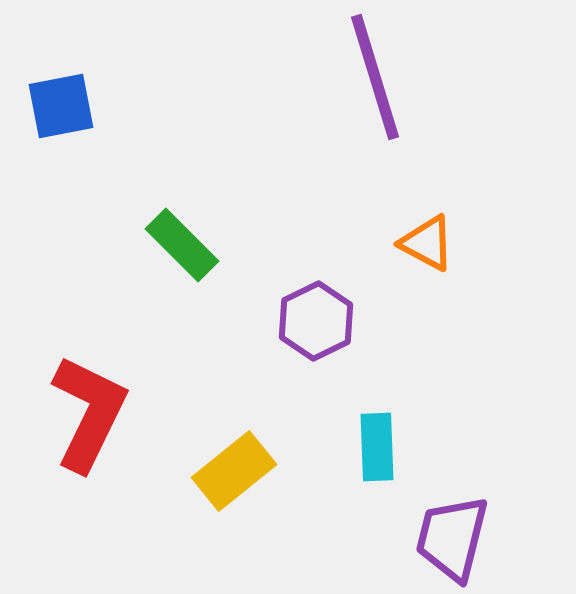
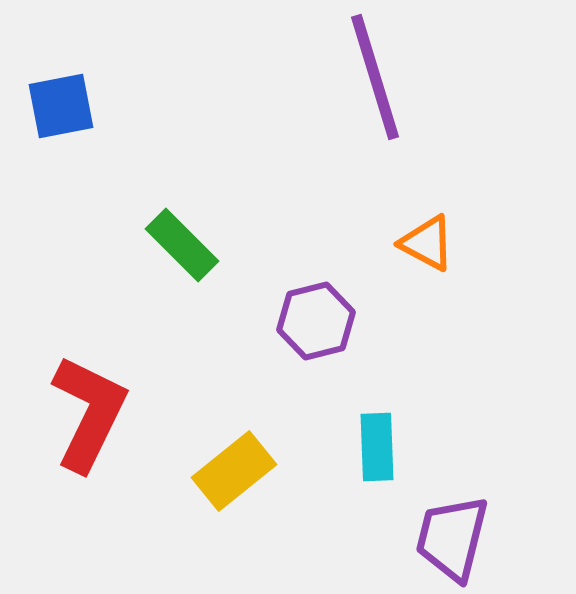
purple hexagon: rotated 12 degrees clockwise
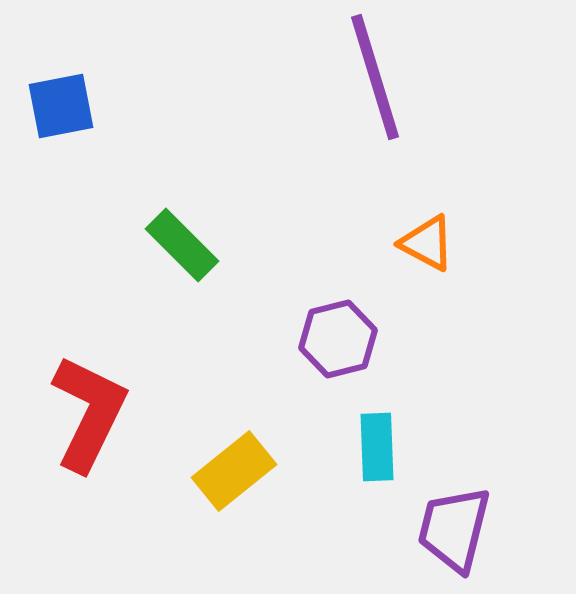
purple hexagon: moved 22 px right, 18 px down
purple trapezoid: moved 2 px right, 9 px up
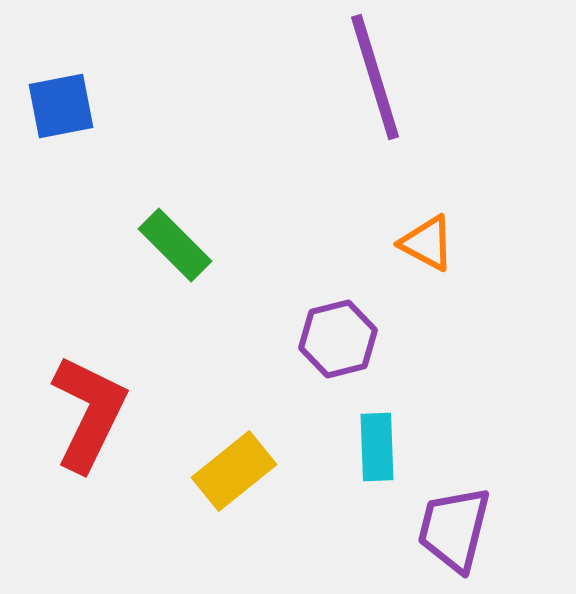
green rectangle: moved 7 px left
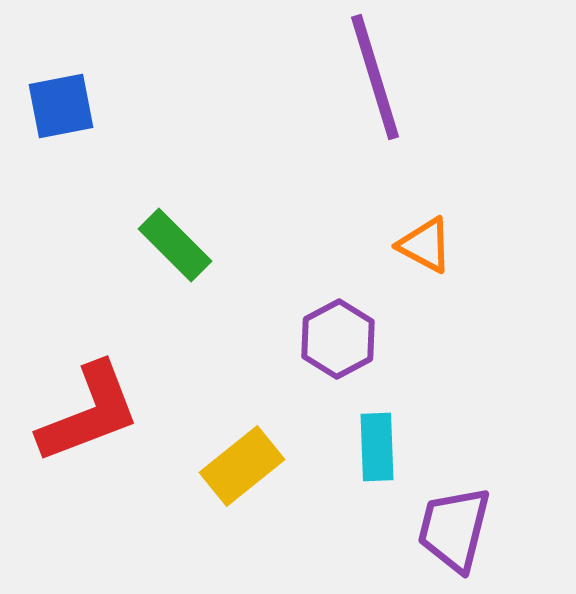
orange triangle: moved 2 px left, 2 px down
purple hexagon: rotated 14 degrees counterclockwise
red L-shape: rotated 43 degrees clockwise
yellow rectangle: moved 8 px right, 5 px up
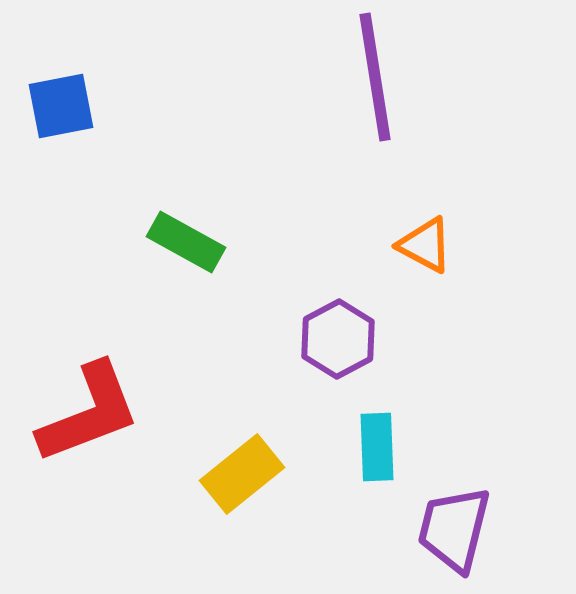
purple line: rotated 8 degrees clockwise
green rectangle: moved 11 px right, 3 px up; rotated 16 degrees counterclockwise
yellow rectangle: moved 8 px down
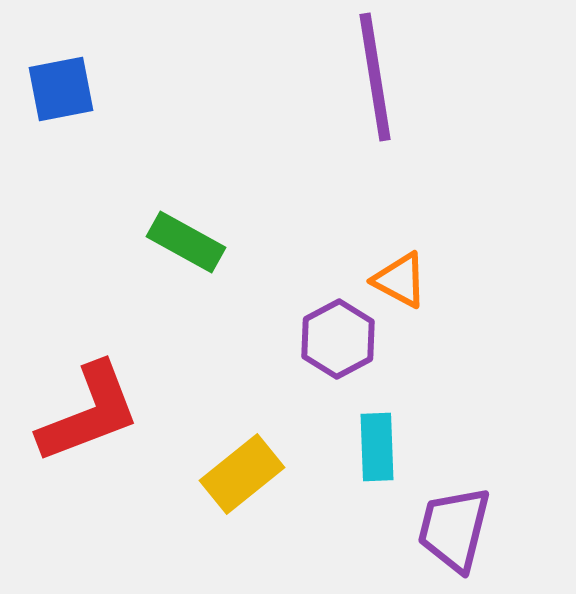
blue square: moved 17 px up
orange triangle: moved 25 px left, 35 px down
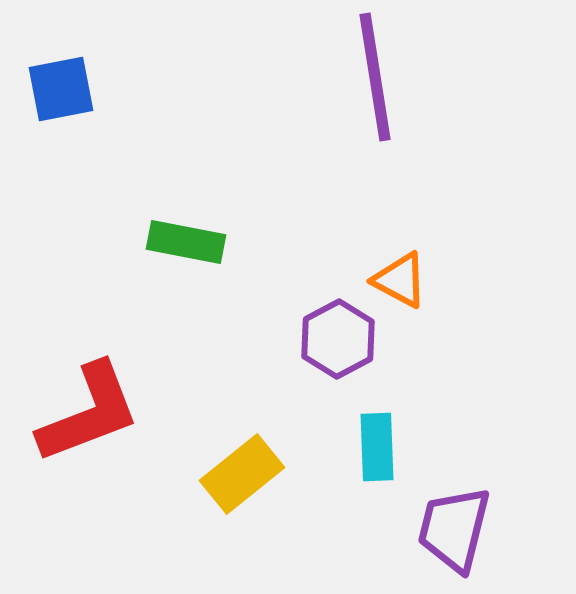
green rectangle: rotated 18 degrees counterclockwise
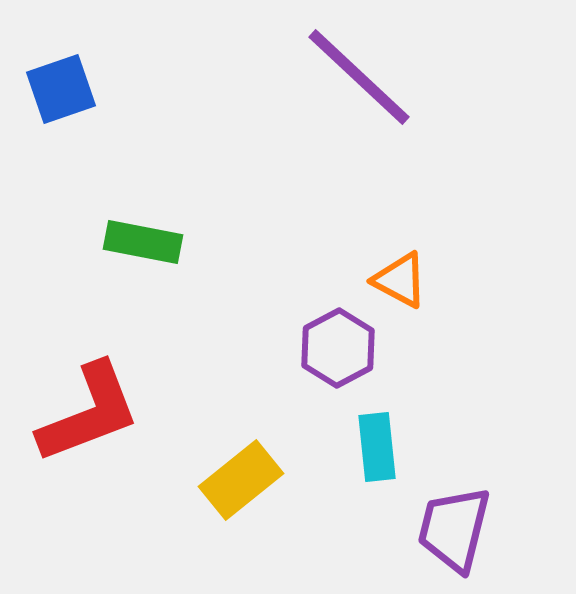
purple line: moved 16 px left; rotated 38 degrees counterclockwise
blue square: rotated 8 degrees counterclockwise
green rectangle: moved 43 px left
purple hexagon: moved 9 px down
cyan rectangle: rotated 4 degrees counterclockwise
yellow rectangle: moved 1 px left, 6 px down
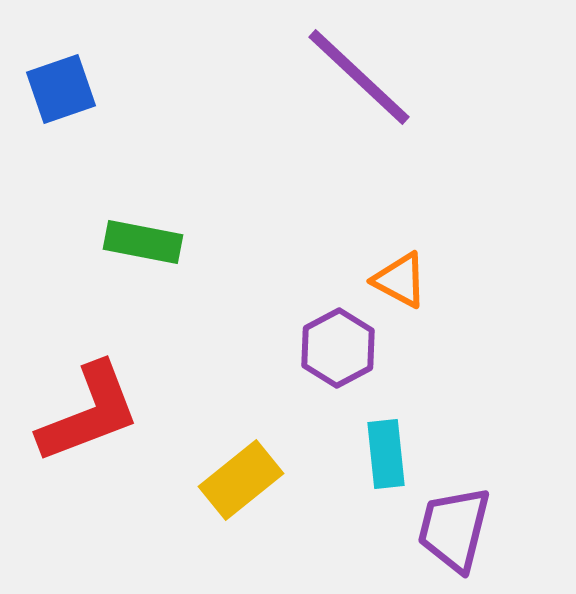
cyan rectangle: moved 9 px right, 7 px down
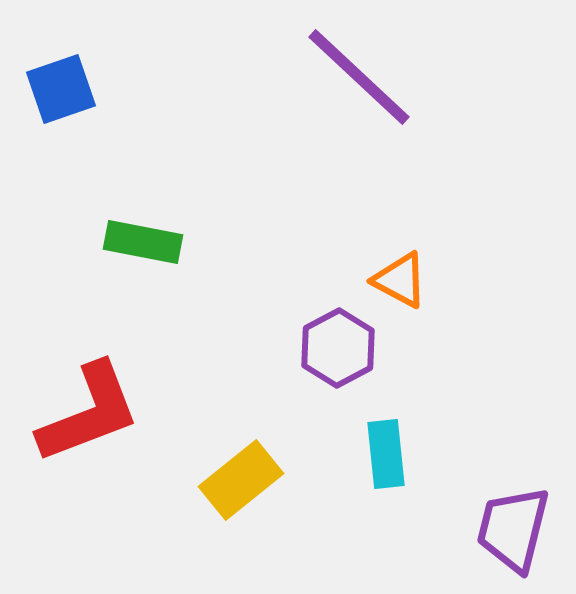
purple trapezoid: moved 59 px right
